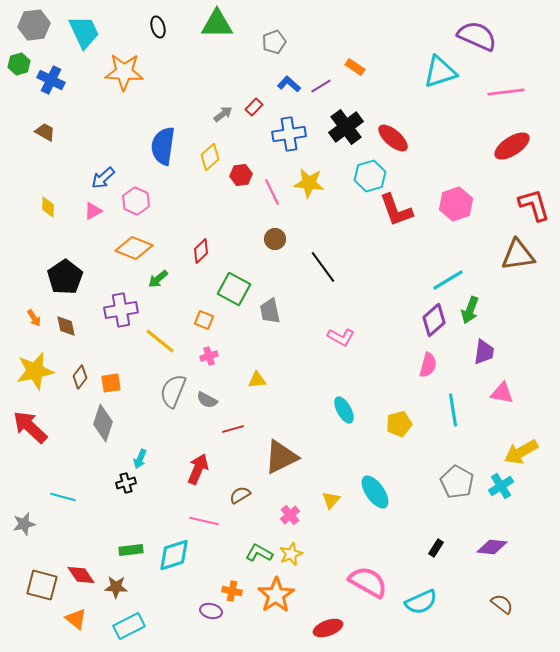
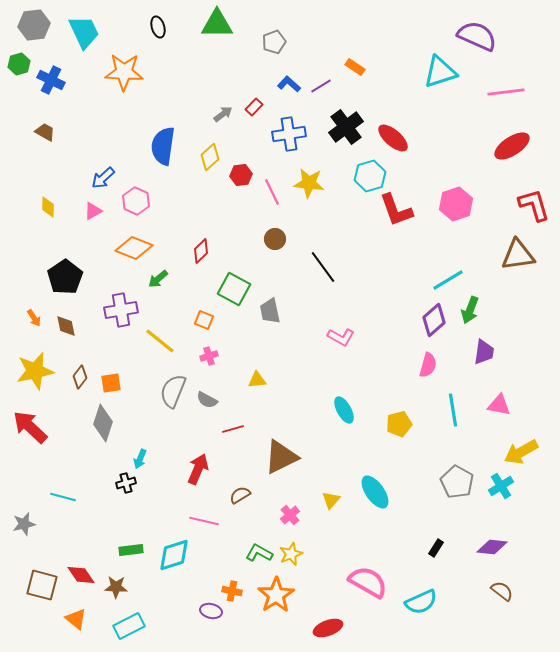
pink triangle at (502, 393): moved 3 px left, 12 px down
brown semicircle at (502, 604): moved 13 px up
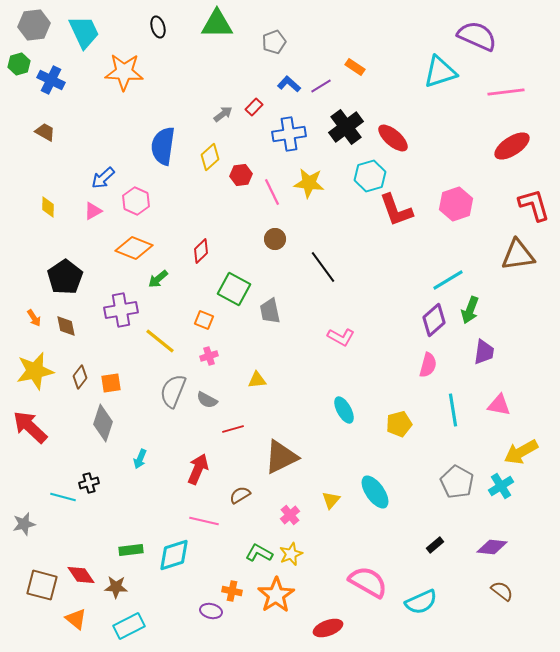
black cross at (126, 483): moved 37 px left
black rectangle at (436, 548): moved 1 px left, 3 px up; rotated 18 degrees clockwise
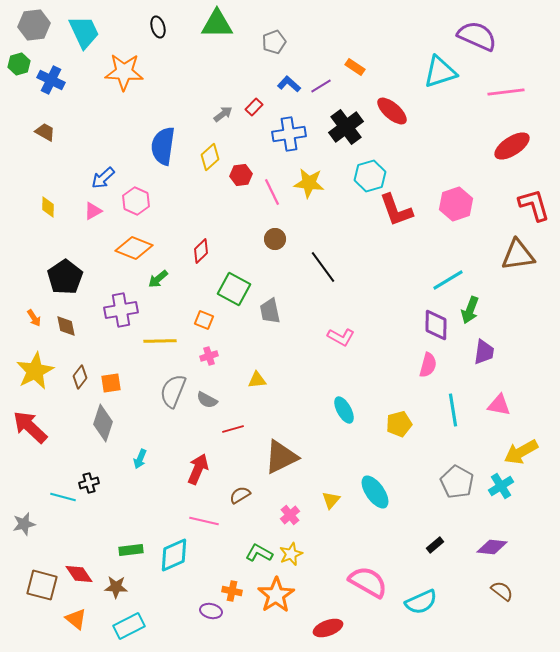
red ellipse at (393, 138): moved 1 px left, 27 px up
purple diamond at (434, 320): moved 2 px right, 5 px down; rotated 48 degrees counterclockwise
yellow line at (160, 341): rotated 40 degrees counterclockwise
yellow star at (35, 371): rotated 15 degrees counterclockwise
cyan diamond at (174, 555): rotated 6 degrees counterclockwise
red diamond at (81, 575): moved 2 px left, 1 px up
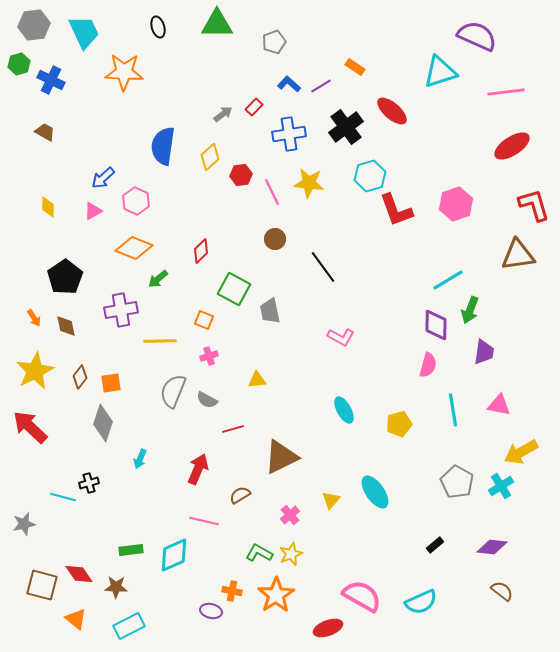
pink semicircle at (368, 582): moved 6 px left, 14 px down
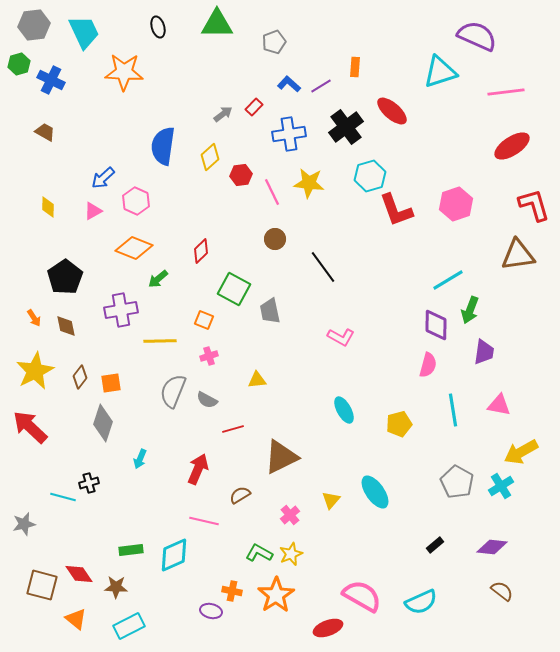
orange rectangle at (355, 67): rotated 60 degrees clockwise
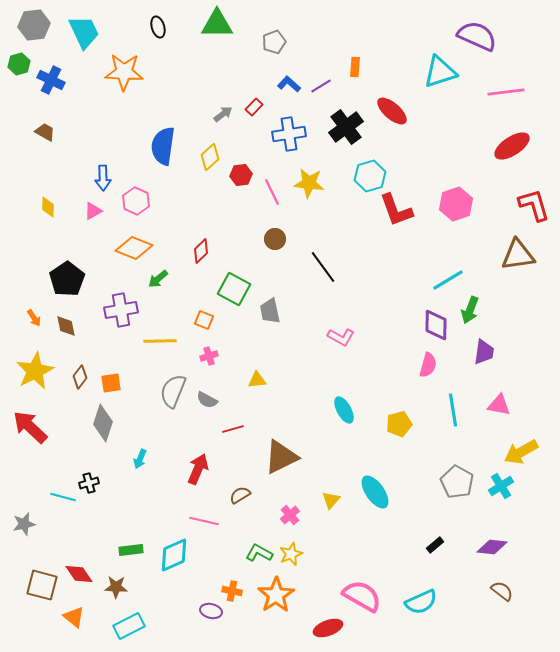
blue arrow at (103, 178): rotated 50 degrees counterclockwise
black pentagon at (65, 277): moved 2 px right, 2 px down
orange triangle at (76, 619): moved 2 px left, 2 px up
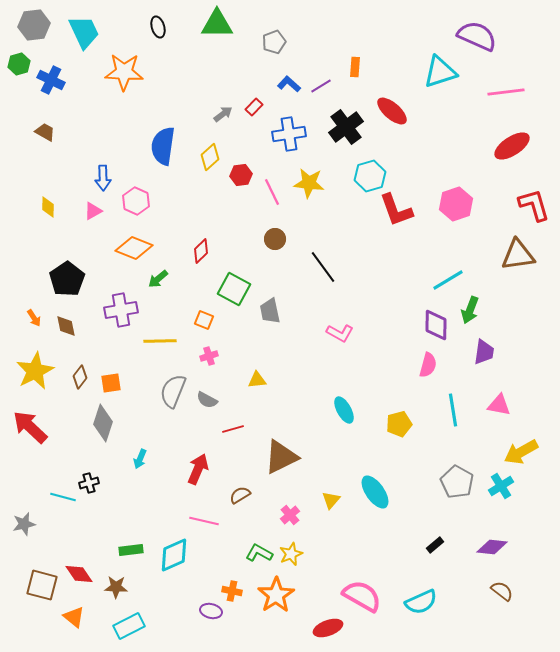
pink L-shape at (341, 337): moved 1 px left, 4 px up
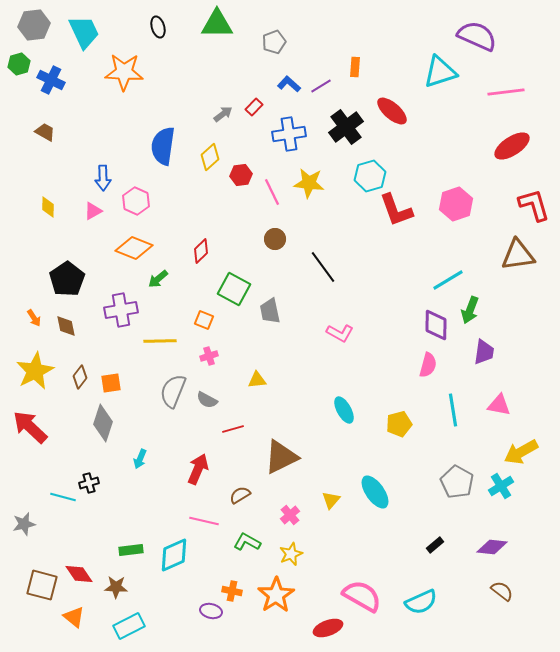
green L-shape at (259, 553): moved 12 px left, 11 px up
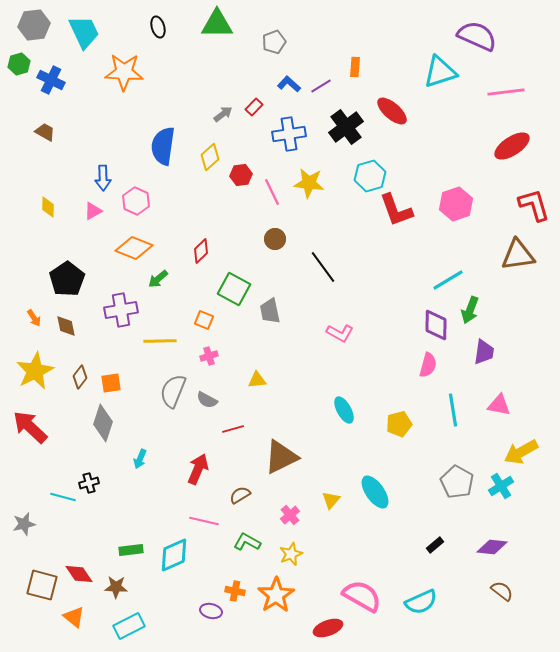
orange cross at (232, 591): moved 3 px right
